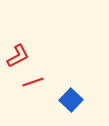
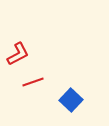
red L-shape: moved 2 px up
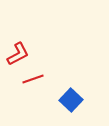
red line: moved 3 px up
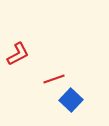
red line: moved 21 px right
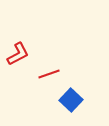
red line: moved 5 px left, 5 px up
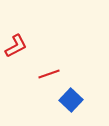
red L-shape: moved 2 px left, 8 px up
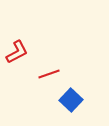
red L-shape: moved 1 px right, 6 px down
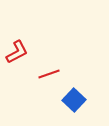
blue square: moved 3 px right
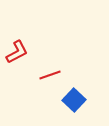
red line: moved 1 px right, 1 px down
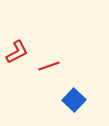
red line: moved 1 px left, 9 px up
